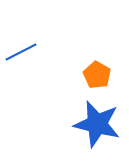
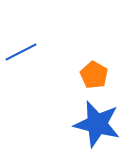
orange pentagon: moved 3 px left
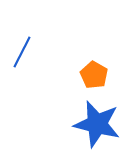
blue line: moved 1 px right; rotated 36 degrees counterclockwise
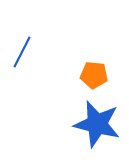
orange pentagon: rotated 24 degrees counterclockwise
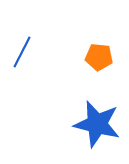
orange pentagon: moved 5 px right, 18 px up
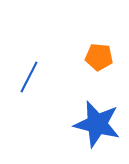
blue line: moved 7 px right, 25 px down
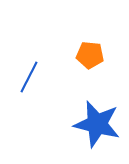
orange pentagon: moved 9 px left, 2 px up
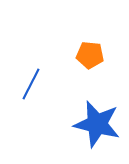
blue line: moved 2 px right, 7 px down
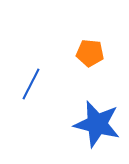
orange pentagon: moved 2 px up
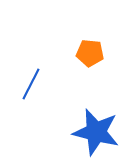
blue star: moved 1 px left, 8 px down
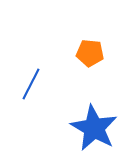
blue star: moved 2 px left, 4 px up; rotated 15 degrees clockwise
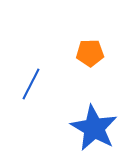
orange pentagon: rotated 8 degrees counterclockwise
